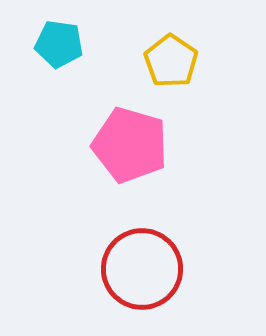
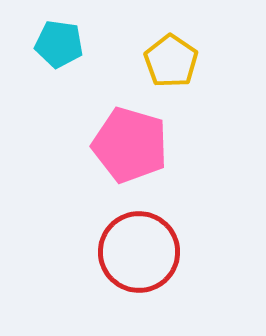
red circle: moved 3 px left, 17 px up
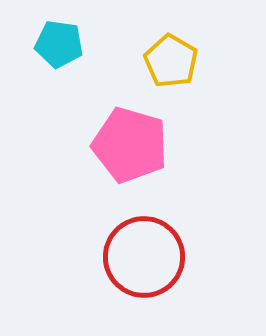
yellow pentagon: rotated 4 degrees counterclockwise
red circle: moved 5 px right, 5 px down
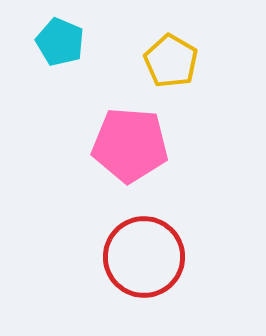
cyan pentagon: moved 1 px right, 2 px up; rotated 15 degrees clockwise
pink pentagon: rotated 12 degrees counterclockwise
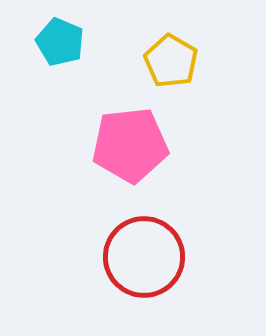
pink pentagon: rotated 10 degrees counterclockwise
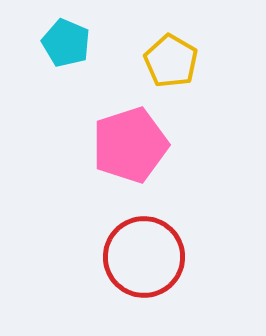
cyan pentagon: moved 6 px right, 1 px down
pink pentagon: rotated 12 degrees counterclockwise
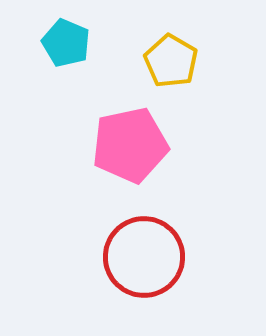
pink pentagon: rotated 6 degrees clockwise
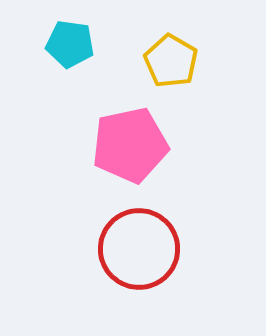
cyan pentagon: moved 4 px right, 1 px down; rotated 15 degrees counterclockwise
red circle: moved 5 px left, 8 px up
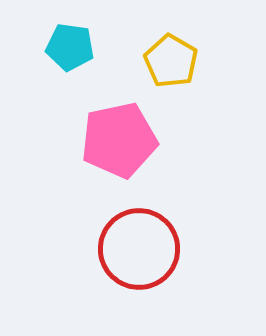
cyan pentagon: moved 3 px down
pink pentagon: moved 11 px left, 5 px up
